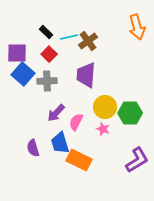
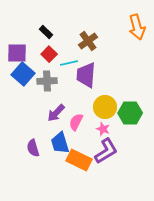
cyan line: moved 26 px down
purple L-shape: moved 31 px left, 9 px up
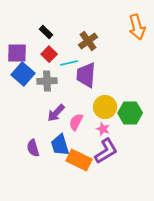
blue trapezoid: moved 2 px down
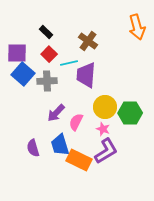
brown cross: rotated 18 degrees counterclockwise
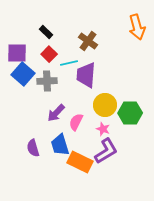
yellow circle: moved 2 px up
orange rectangle: moved 1 px right, 2 px down
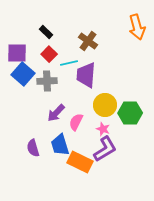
purple L-shape: moved 1 px left, 2 px up
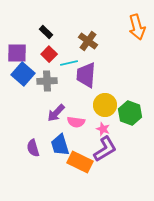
green hexagon: rotated 20 degrees clockwise
pink semicircle: rotated 108 degrees counterclockwise
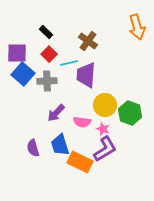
pink semicircle: moved 6 px right
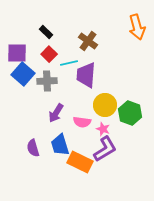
purple arrow: rotated 12 degrees counterclockwise
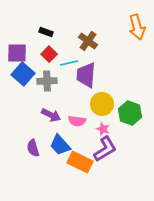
black rectangle: rotated 24 degrees counterclockwise
yellow circle: moved 3 px left, 1 px up
purple arrow: moved 5 px left, 2 px down; rotated 96 degrees counterclockwise
pink semicircle: moved 5 px left, 1 px up
blue trapezoid: rotated 25 degrees counterclockwise
